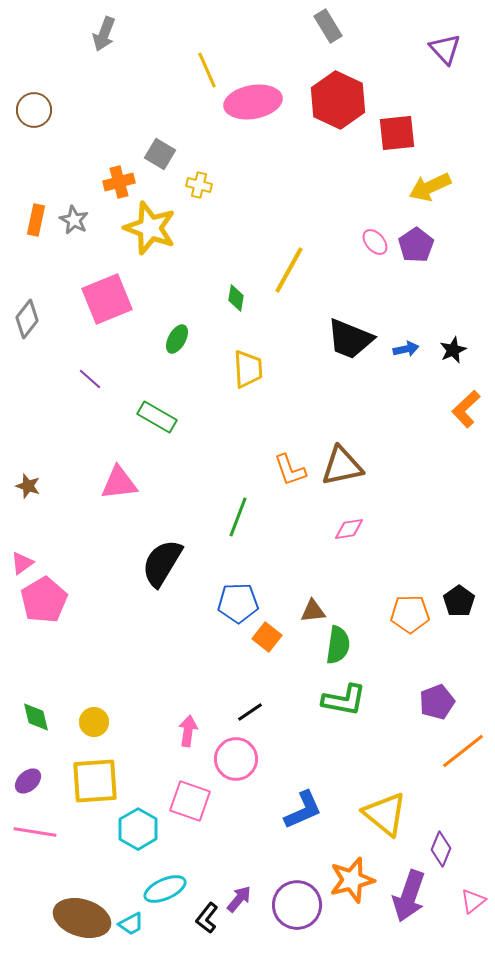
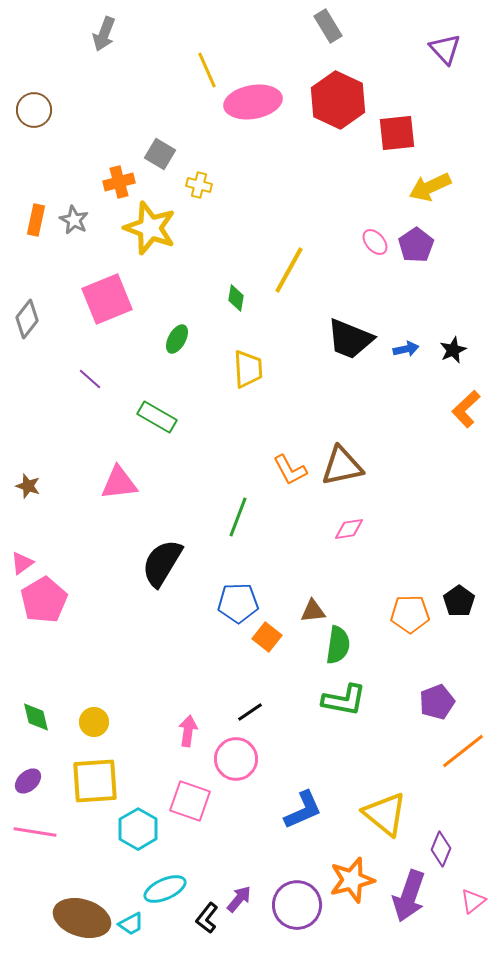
orange L-shape at (290, 470): rotated 9 degrees counterclockwise
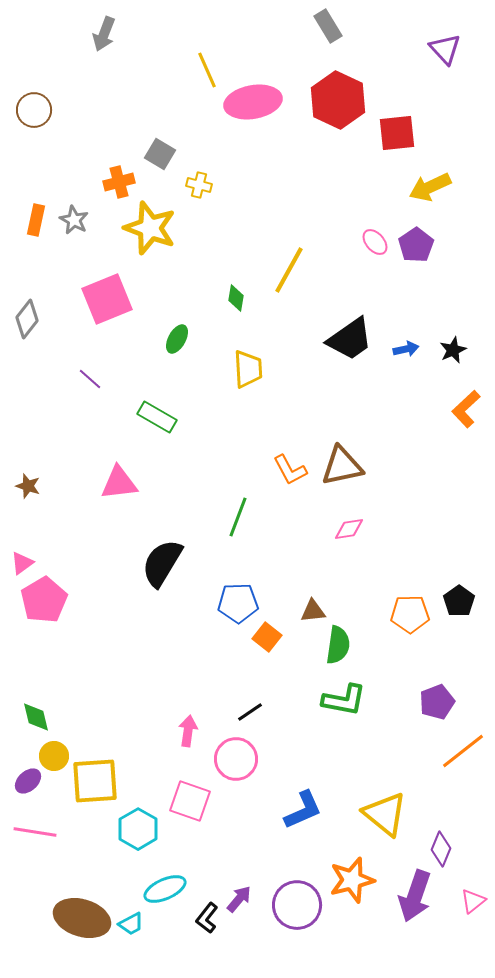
black trapezoid at (350, 339): rotated 57 degrees counterclockwise
yellow circle at (94, 722): moved 40 px left, 34 px down
purple arrow at (409, 896): moved 6 px right
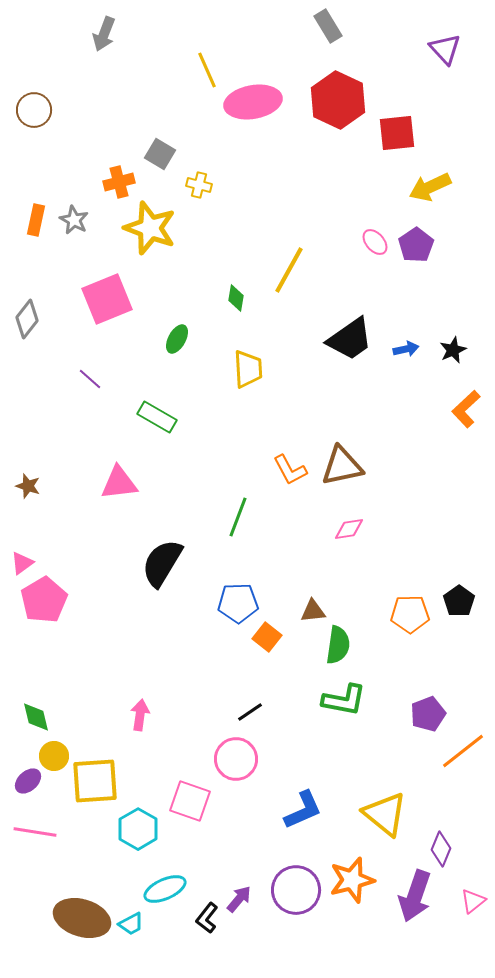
purple pentagon at (437, 702): moved 9 px left, 12 px down
pink arrow at (188, 731): moved 48 px left, 16 px up
purple circle at (297, 905): moved 1 px left, 15 px up
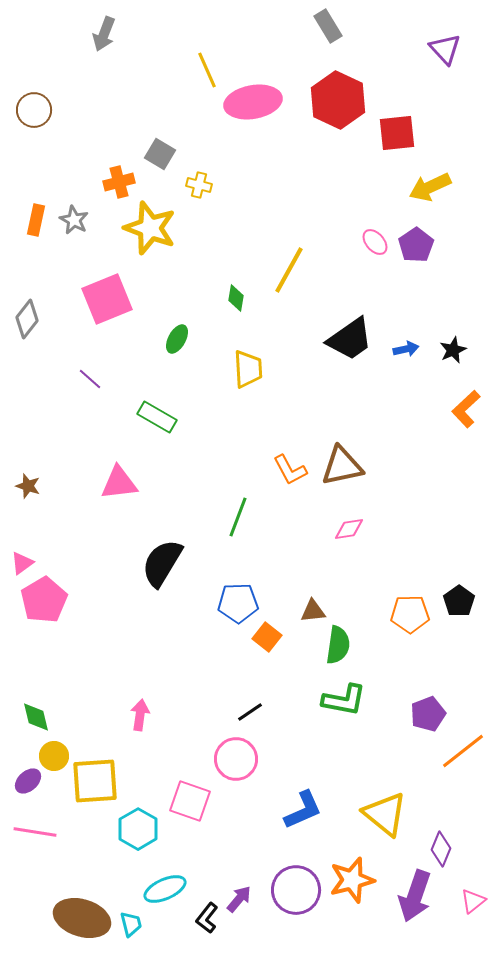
cyan trapezoid at (131, 924): rotated 76 degrees counterclockwise
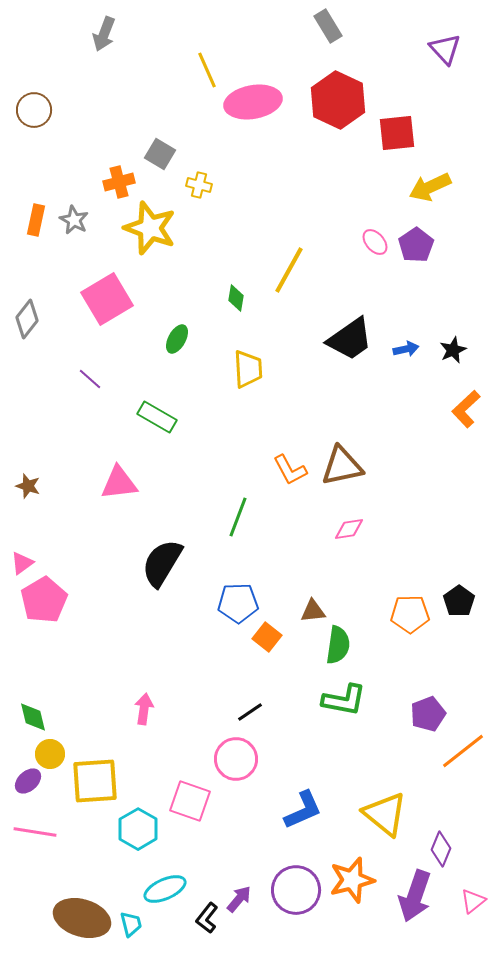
pink square at (107, 299): rotated 9 degrees counterclockwise
pink arrow at (140, 715): moved 4 px right, 6 px up
green diamond at (36, 717): moved 3 px left
yellow circle at (54, 756): moved 4 px left, 2 px up
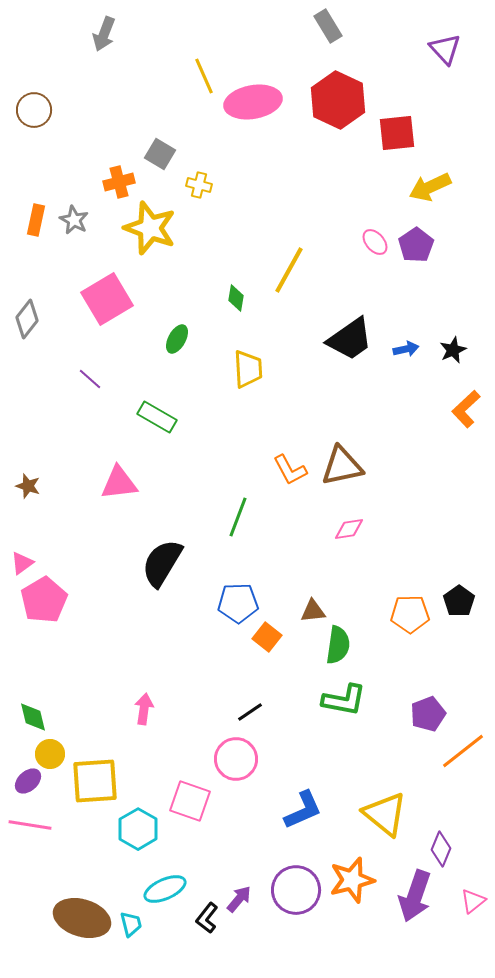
yellow line at (207, 70): moved 3 px left, 6 px down
pink line at (35, 832): moved 5 px left, 7 px up
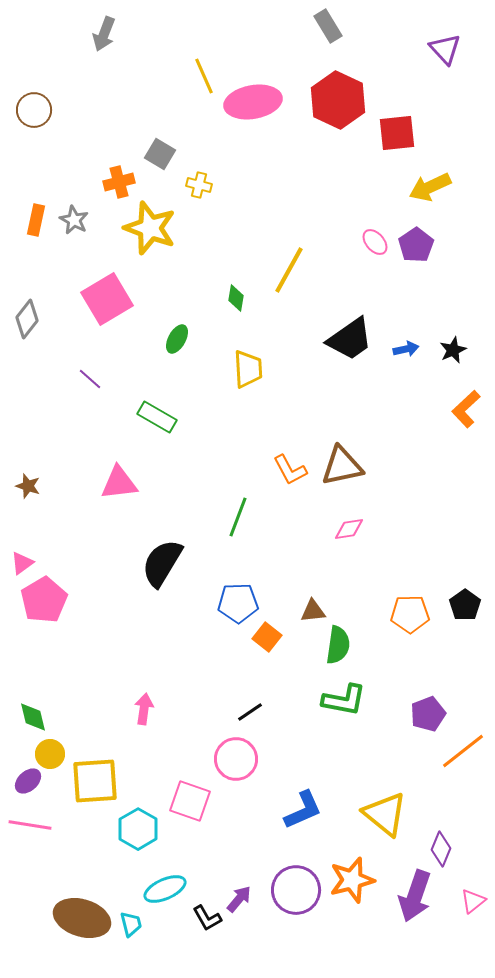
black pentagon at (459, 601): moved 6 px right, 4 px down
black L-shape at (207, 918): rotated 68 degrees counterclockwise
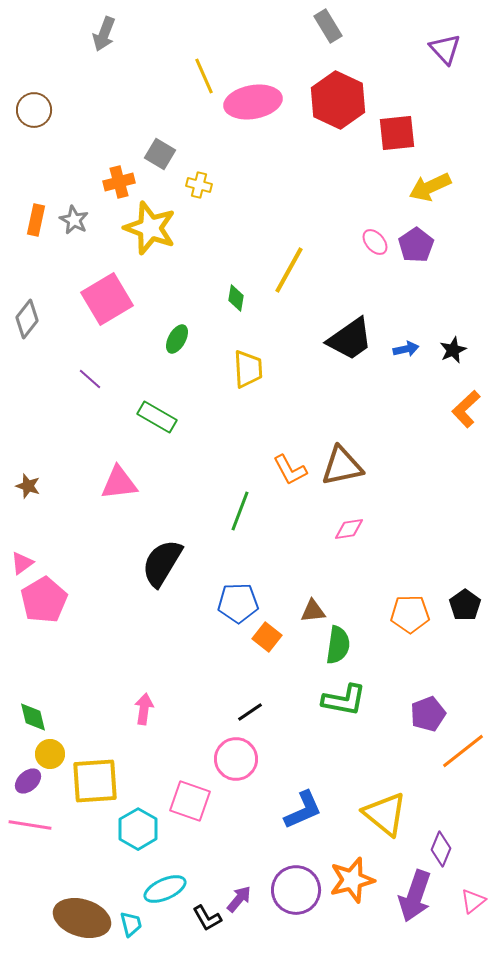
green line at (238, 517): moved 2 px right, 6 px up
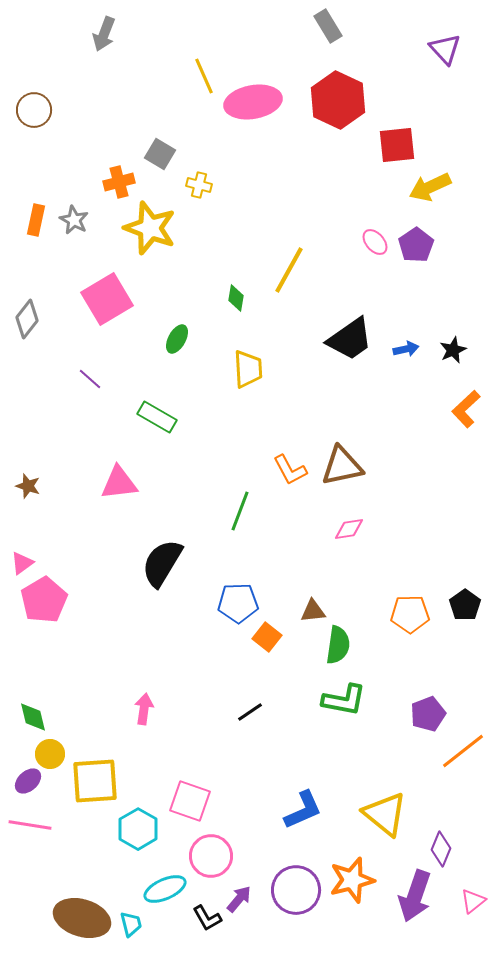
red square at (397, 133): moved 12 px down
pink circle at (236, 759): moved 25 px left, 97 px down
